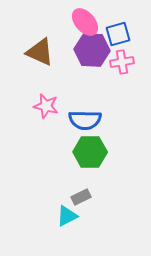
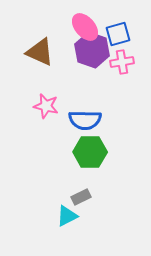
pink ellipse: moved 5 px down
purple hexagon: rotated 16 degrees clockwise
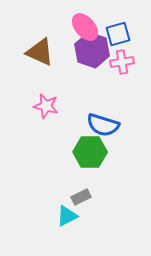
blue semicircle: moved 18 px right, 5 px down; rotated 16 degrees clockwise
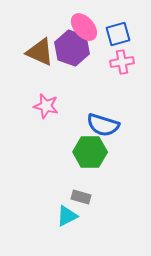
pink ellipse: moved 1 px left
purple hexagon: moved 20 px left, 2 px up
gray rectangle: rotated 42 degrees clockwise
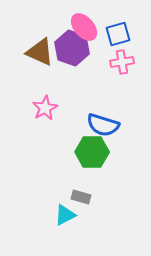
pink star: moved 1 px left, 2 px down; rotated 30 degrees clockwise
green hexagon: moved 2 px right
cyan triangle: moved 2 px left, 1 px up
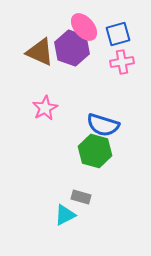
green hexagon: moved 3 px right, 1 px up; rotated 16 degrees clockwise
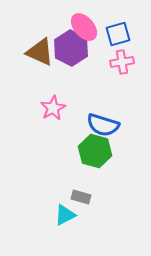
purple hexagon: moved 1 px left; rotated 8 degrees clockwise
pink star: moved 8 px right
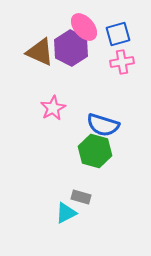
cyan triangle: moved 1 px right, 2 px up
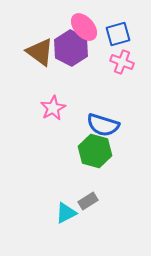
brown triangle: rotated 12 degrees clockwise
pink cross: rotated 30 degrees clockwise
gray rectangle: moved 7 px right, 4 px down; rotated 48 degrees counterclockwise
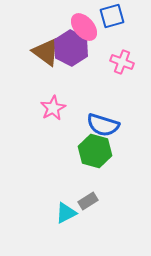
blue square: moved 6 px left, 18 px up
brown triangle: moved 6 px right
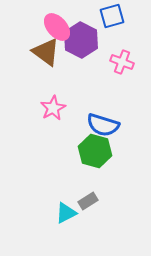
pink ellipse: moved 27 px left
purple hexagon: moved 10 px right, 8 px up
